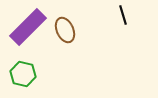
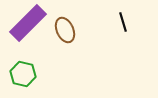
black line: moved 7 px down
purple rectangle: moved 4 px up
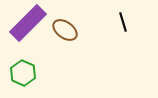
brown ellipse: rotated 30 degrees counterclockwise
green hexagon: moved 1 px up; rotated 10 degrees clockwise
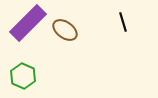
green hexagon: moved 3 px down
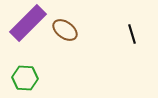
black line: moved 9 px right, 12 px down
green hexagon: moved 2 px right, 2 px down; rotated 20 degrees counterclockwise
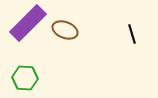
brown ellipse: rotated 15 degrees counterclockwise
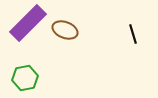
black line: moved 1 px right
green hexagon: rotated 15 degrees counterclockwise
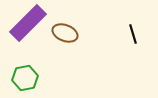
brown ellipse: moved 3 px down
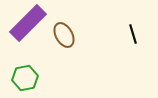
brown ellipse: moved 1 px left, 2 px down; rotated 40 degrees clockwise
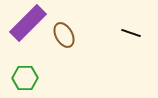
black line: moved 2 px left, 1 px up; rotated 54 degrees counterclockwise
green hexagon: rotated 10 degrees clockwise
